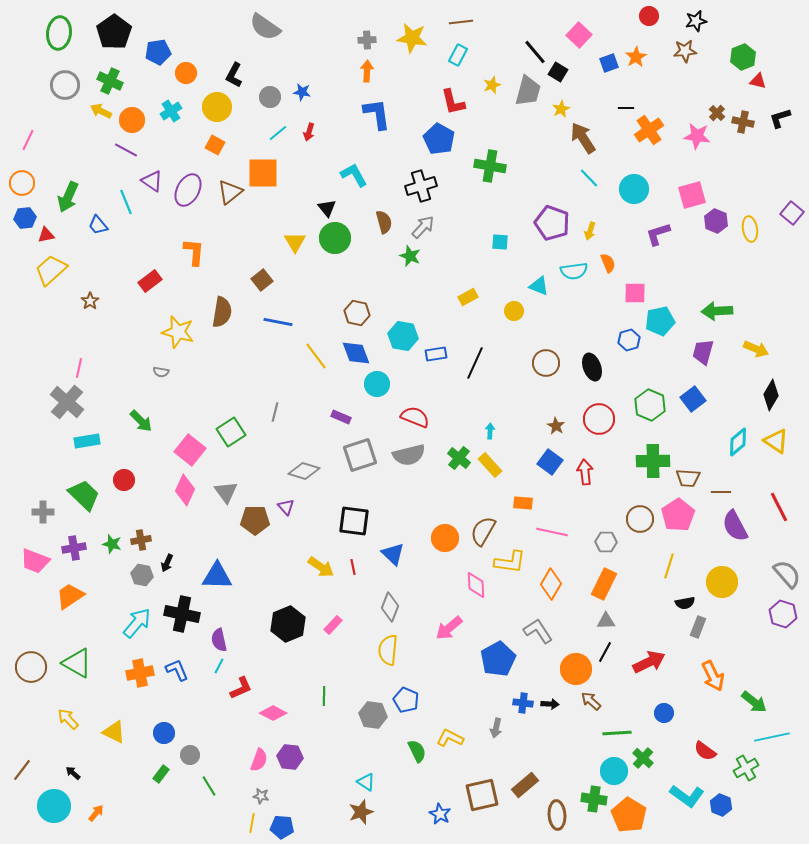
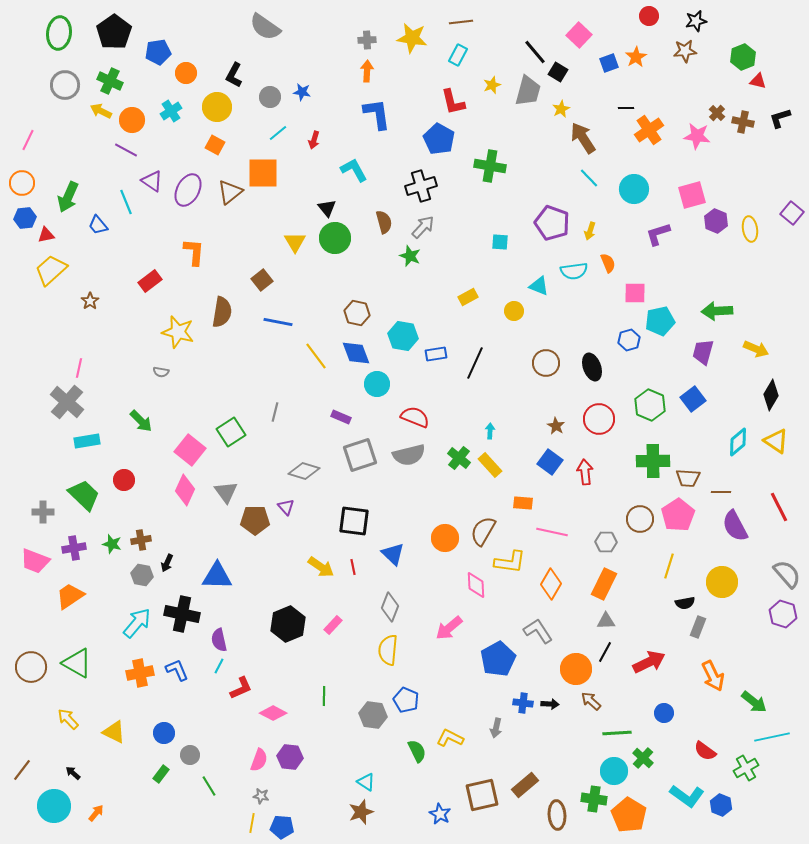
red arrow at (309, 132): moved 5 px right, 8 px down
cyan L-shape at (354, 175): moved 5 px up
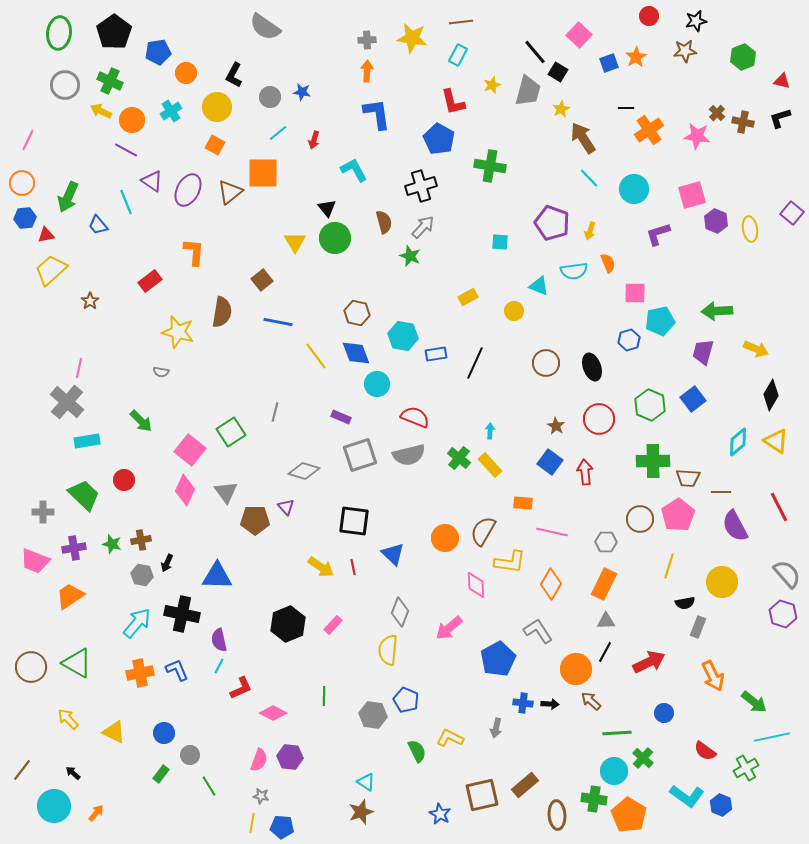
red triangle at (758, 81): moved 24 px right
gray diamond at (390, 607): moved 10 px right, 5 px down
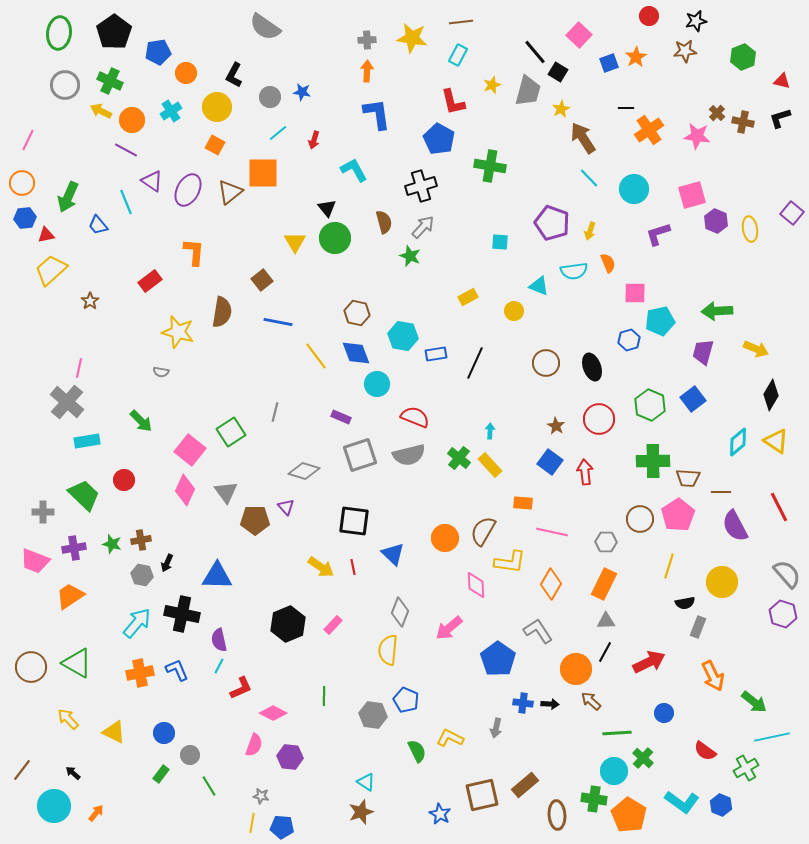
blue pentagon at (498, 659): rotated 8 degrees counterclockwise
pink semicircle at (259, 760): moved 5 px left, 15 px up
cyan L-shape at (687, 796): moved 5 px left, 6 px down
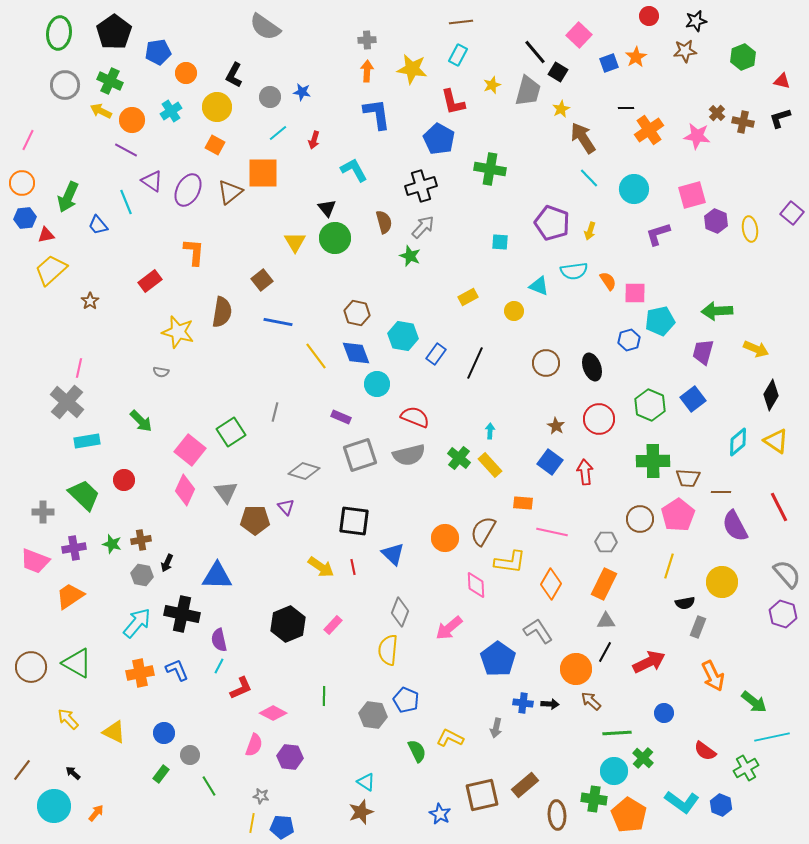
yellow star at (412, 38): moved 31 px down
green cross at (490, 166): moved 3 px down
orange semicircle at (608, 263): moved 18 px down; rotated 12 degrees counterclockwise
blue rectangle at (436, 354): rotated 45 degrees counterclockwise
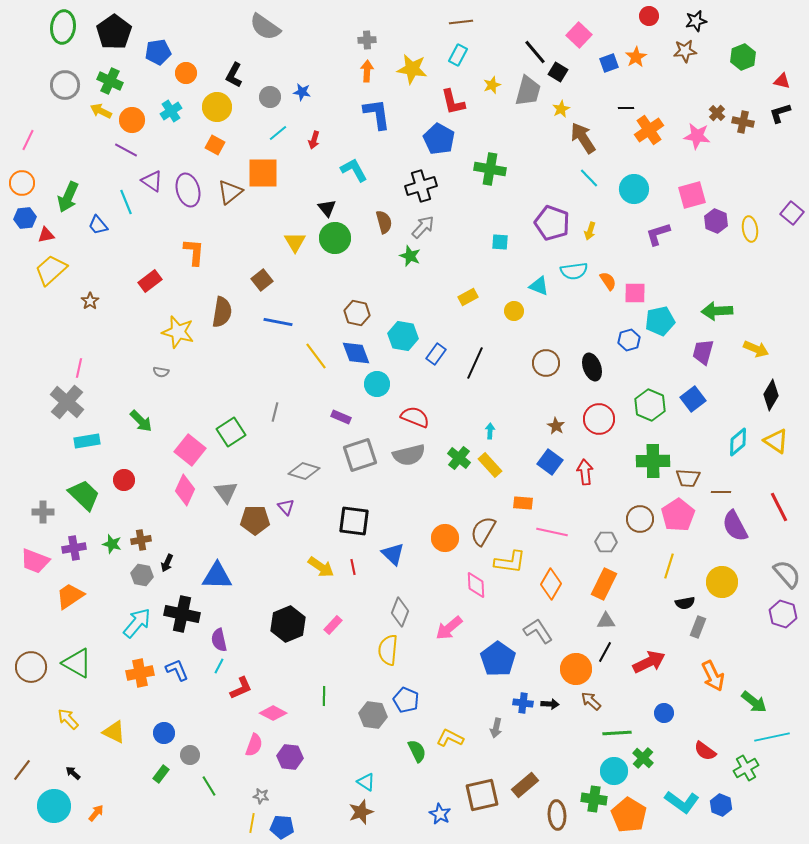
green ellipse at (59, 33): moved 4 px right, 6 px up
black L-shape at (780, 118): moved 5 px up
purple ellipse at (188, 190): rotated 44 degrees counterclockwise
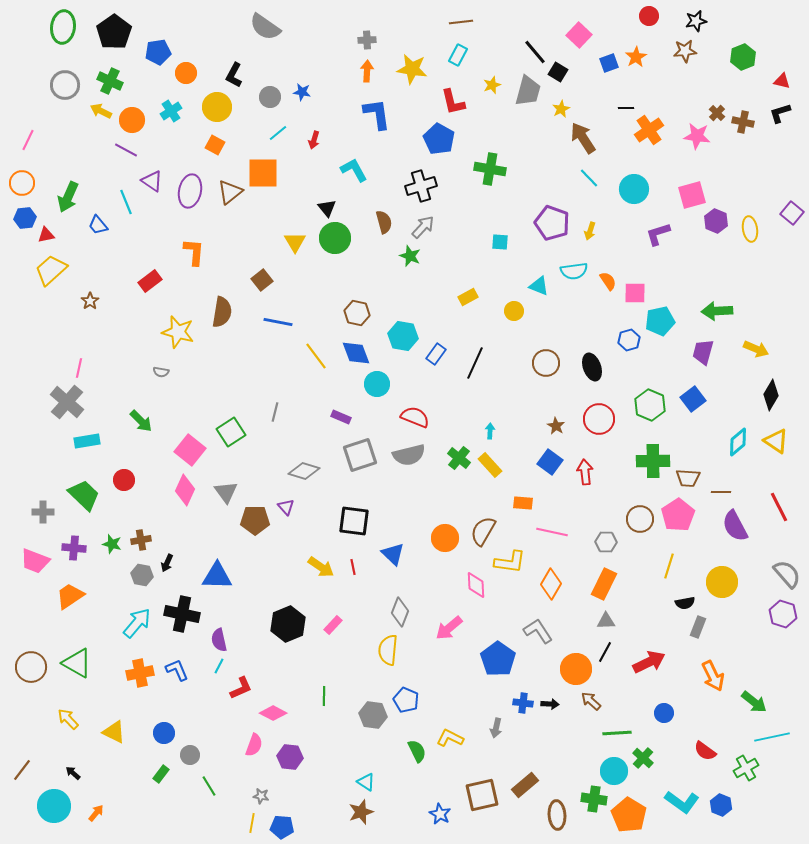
purple ellipse at (188, 190): moved 2 px right, 1 px down; rotated 28 degrees clockwise
purple cross at (74, 548): rotated 15 degrees clockwise
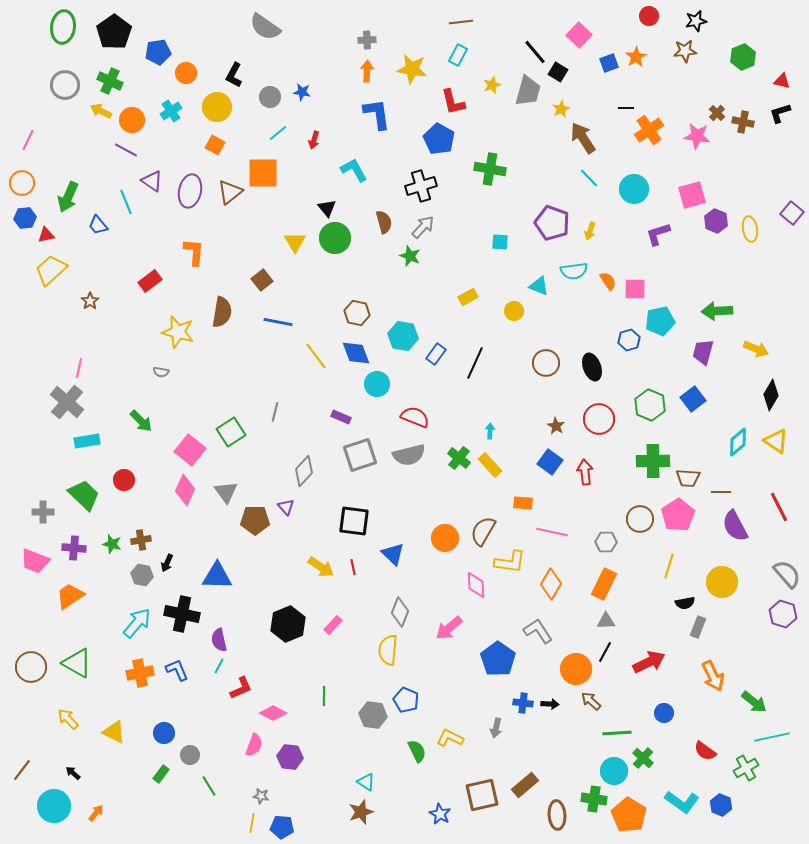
pink square at (635, 293): moved 4 px up
gray diamond at (304, 471): rotated 64 degrees counterclockwise
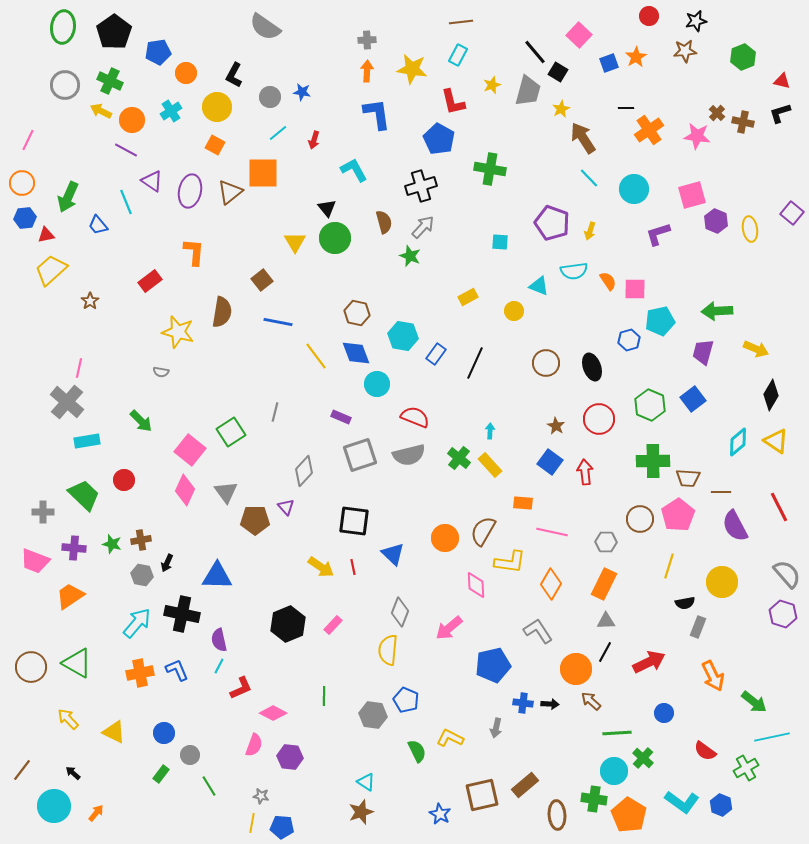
blue pentagon at (498, 659): moved 5 px left, 6 px down; rotated 24 degrees clockwise
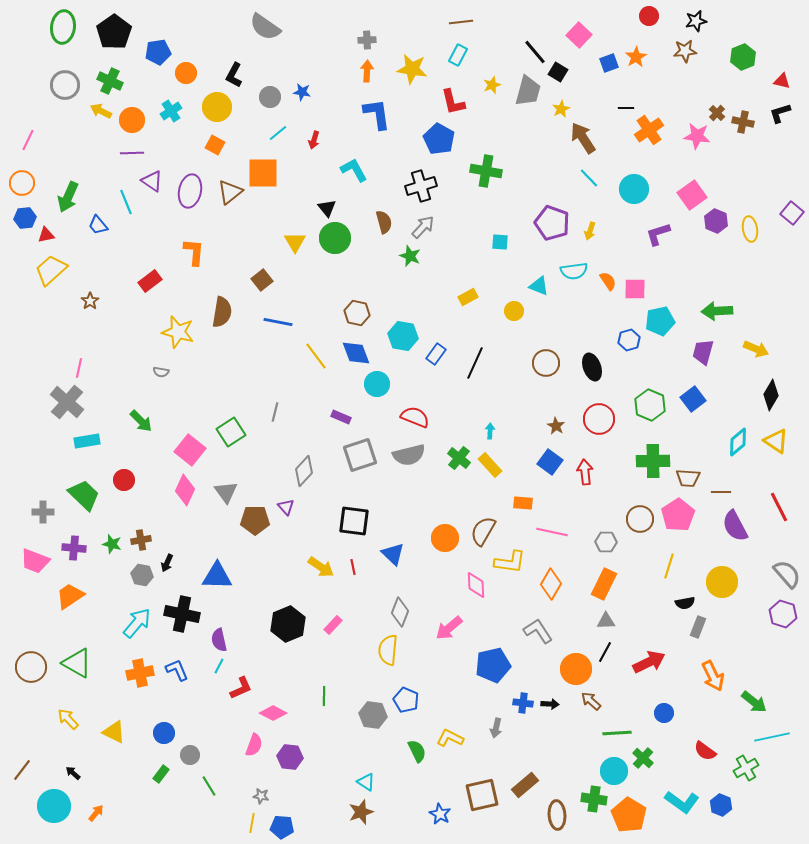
purple line at (126, 150): moved 6 px right, 3 px down; rotated 30 degrees counterclockwise
green cross at (490, 169): moved 4 px left, 2 px down
pink square at (692, 195): rotated 20 degrees counterclockwise
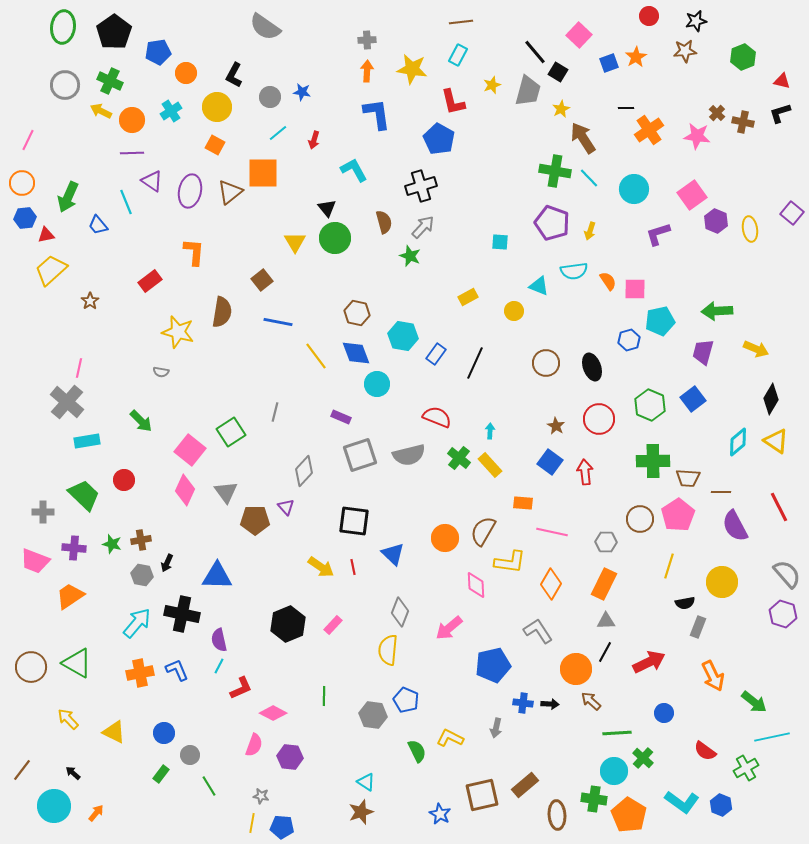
green cross at (486, 171): moved 69 px right
black diamond at (771, 395): moved 4 px down
red semicircle at (415, 417): moved 22 px right
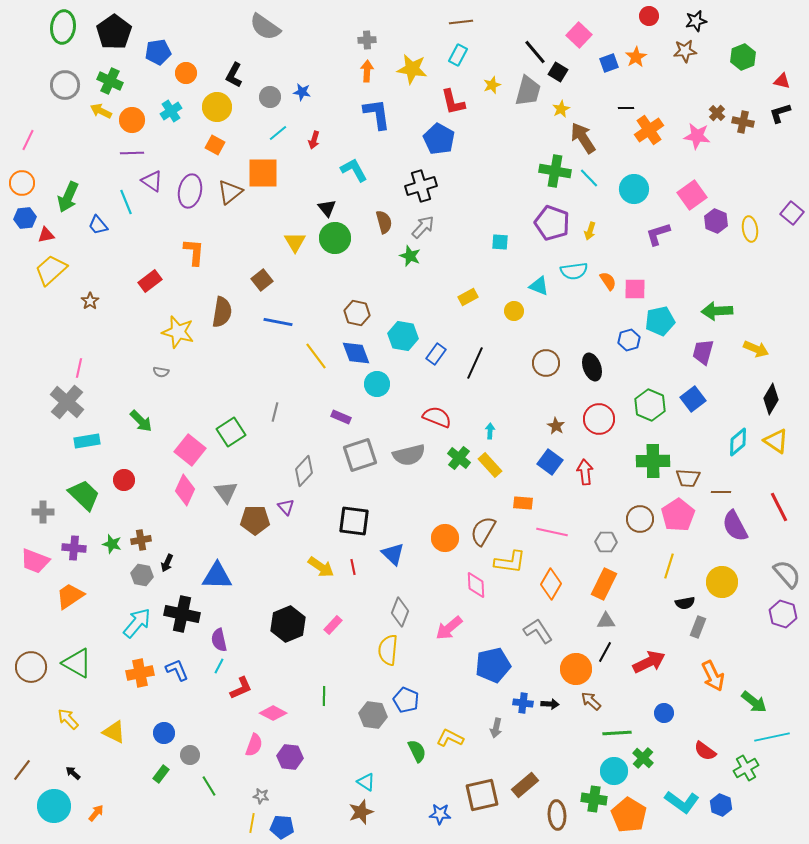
blue star at (440, 814): rotated 25 degrees counterclockwise
